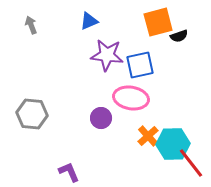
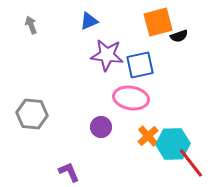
purple circle: moved 9 px down
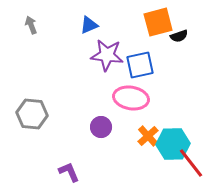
blue triangle: moved 4 px down
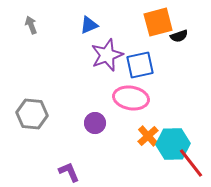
purple star: rotated 28 degrees counterclockwise
purple circle: moved 6 px left, 4 px up
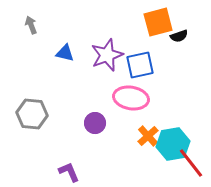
blue triangle: moved 24 px left, 28 px down; rotated 36 degrees clockwise
cyan hexagon: rotated 8 degrees counterclockwise
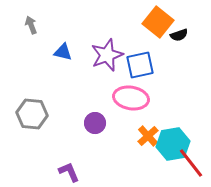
orange square: rotated 36 degrees counterclockwise
black semicircle: moved 1 px up
blue triangle: moved 2 px left, 1 px up
